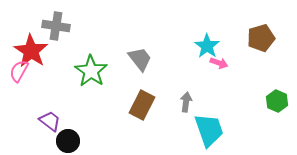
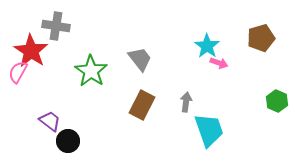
pink semicircle: moved 1 px left, 1 px down
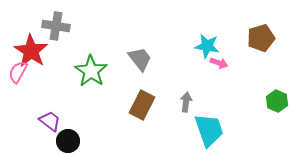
cyan star: rotated 25 degrees counterclockwise
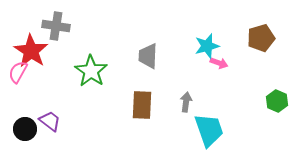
cyan star: rotated 25 degrees counterclockwise
gray trapezoid: moved 8 px right, 3 px up; rotated 140 degrees counterclockwise
brown rectangle: rotated 24 degrees counterclockwise
black circle: moved 43 px left, 12 px up
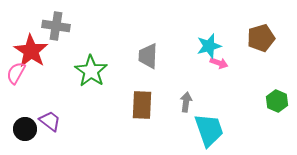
cyan star: moved 2 px right
pink semicircle: moved 2 px left, 1 px down
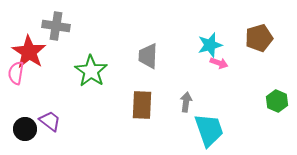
brown pentagon: moved 2 px left
cyan star: moved 1 px right, 1 px up
red star: moved 2 px left, 1 px down
pink semicircle: rotated 20 degrees counterclockwise
